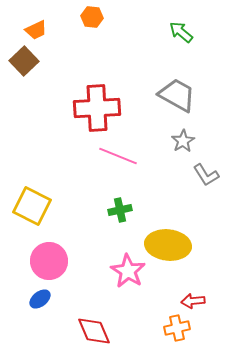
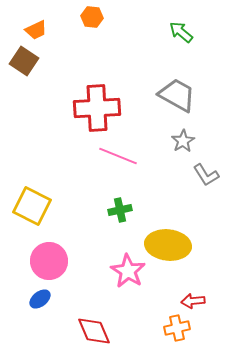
brown square: rotated 12 degrees counterclockwise
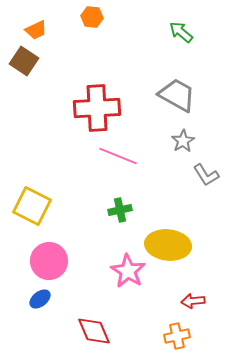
orange cross: moved 8 px down
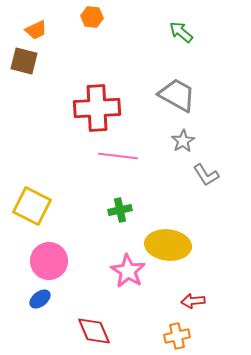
brown square: rotated 20 degrees counterclockwise
pink line: rotated 15 degrees counterclockwise
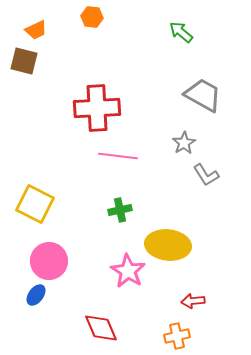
gray trapezoid: moved 26 px right
gray star: moved 1 px right, 2 px down
yellow square: moved 3 px right, 2 px up
blue ellipse: moved 4 px left, 4 px up; rotated 15 degrees counterclockwise
red diamond: moved 7 px right, 3 px up
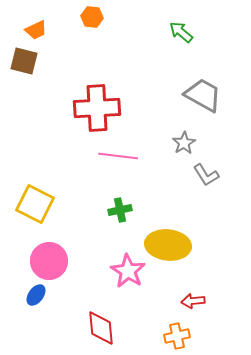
red diamond: rotated 18 degrees clockwise
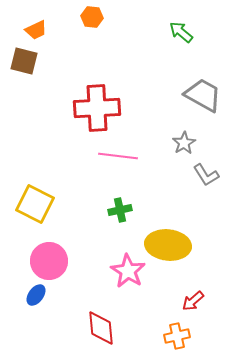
red arrow: rotated 35 degrees counterclockwise
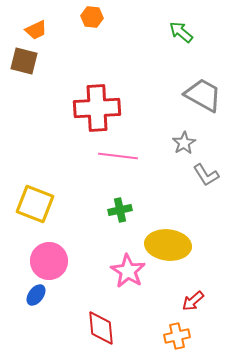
yellow square: rotated 6 degrees counterclockwise
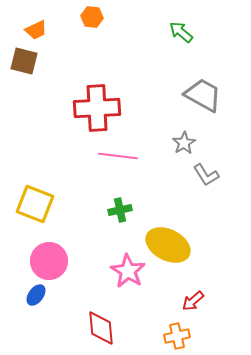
yellow ellipse: rotated 21 degrees clockwise
